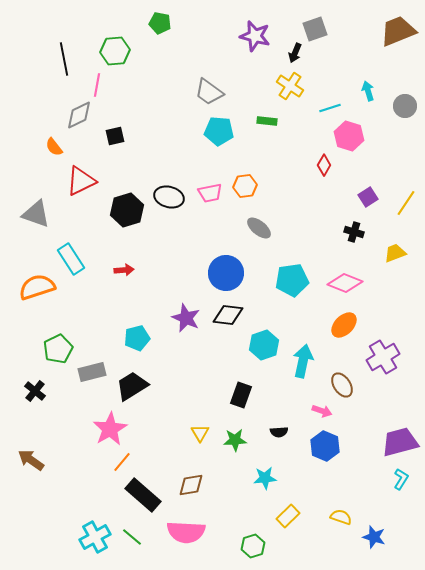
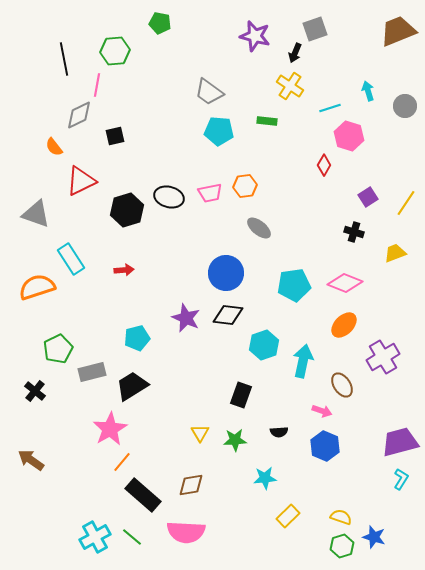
cyan pentagon at (292, 280): moved 2 px right, 5 px down
green hexagon at (253, 546): moved 89 px right
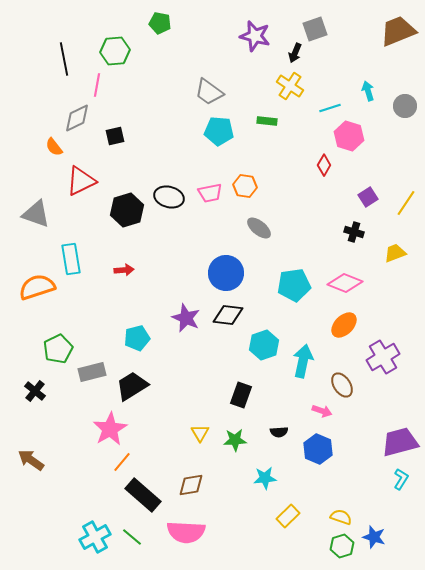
gray diamond at (79, 115): moved 2 px left, 3 px down
orange hexagon at (245, 186): rotated 15 degrees clockwise
cyan rectangle at (71, 259): rotated 24 degrees clockwise
blue hexagon at (325, 446): moved 7 px left, 3 px down
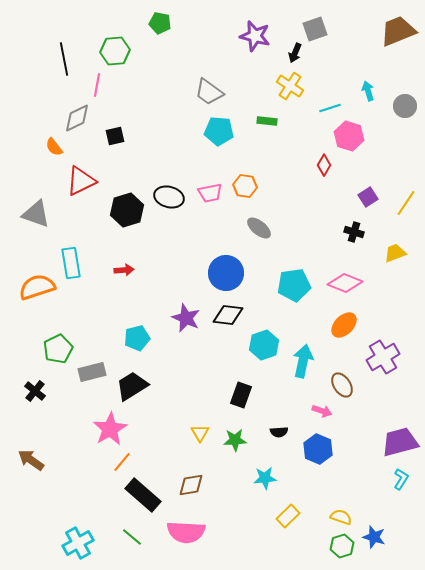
cyan rectangle at (71, 259): moved 4 px down
cyan cross at (95, 537): moved 17 px left, 6 px down
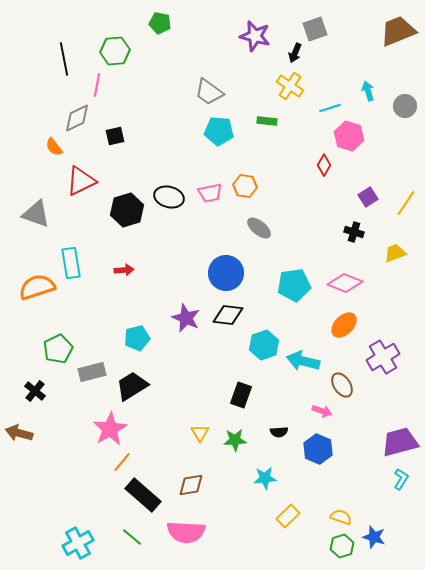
cyan arrow at (303, 361): rotated 88 degrees counterclockwise
brown arrow at (31, 460): moved 12 px left, 27 px up; rotated 20 degrees counterclockwise
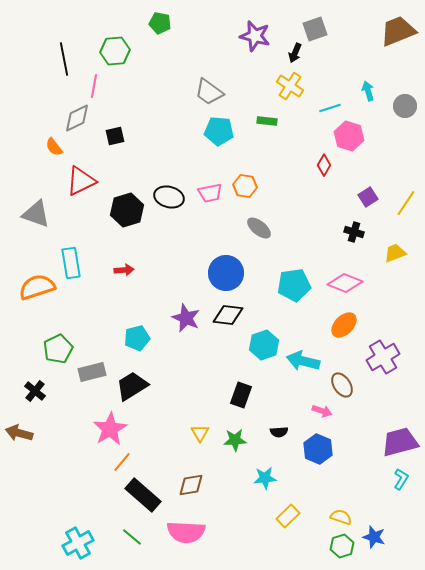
pink line at (97, 85): moved 3 px left, 1 px down
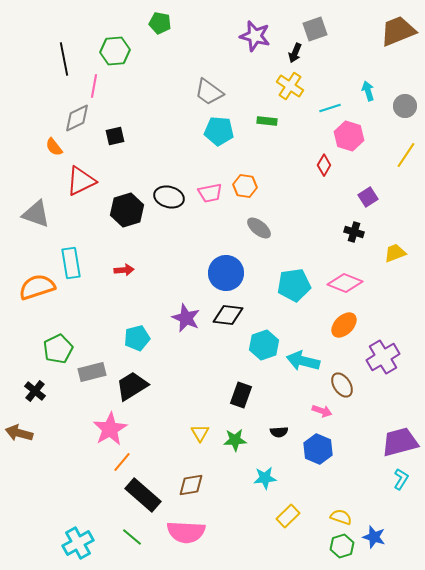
yellow line at (406, 203): moved 48 px up
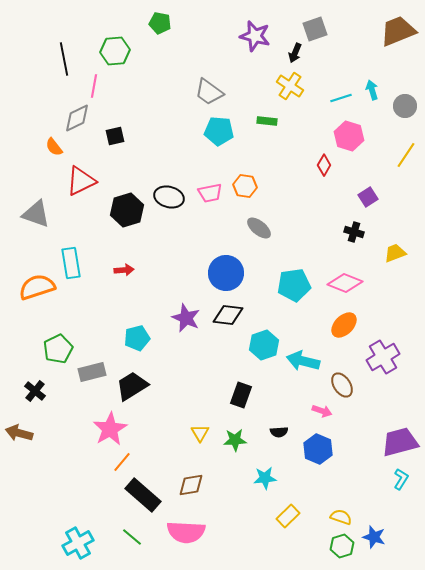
cyan arrow at (368, 91): moved 4 px right, 1 px up
cyan line at (330, 108): moved 11 px right, 10 px up
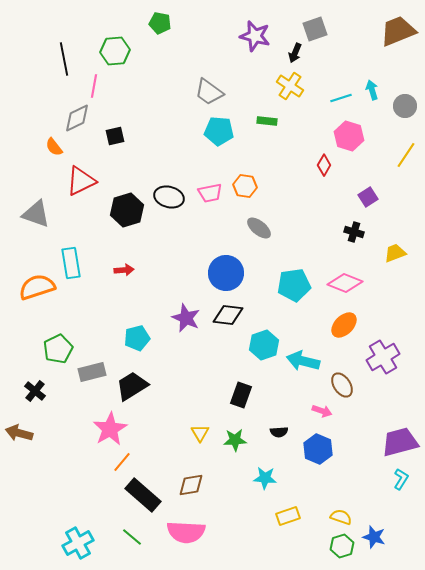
cyan star at (265, 478): rotated 10 degrees clockwise
yellow rectangle at (288, 516): rotated 25 degrees clockwise
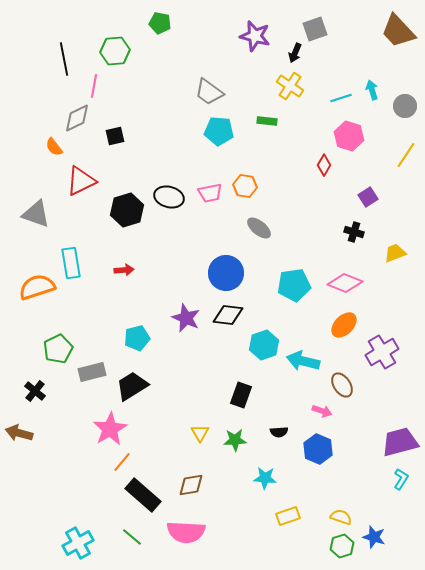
brown trapezoid at (398, 31): rotated 111 degrees counterclockwise
purple cross at (383, 357): moved 1 px left, 5 px up
